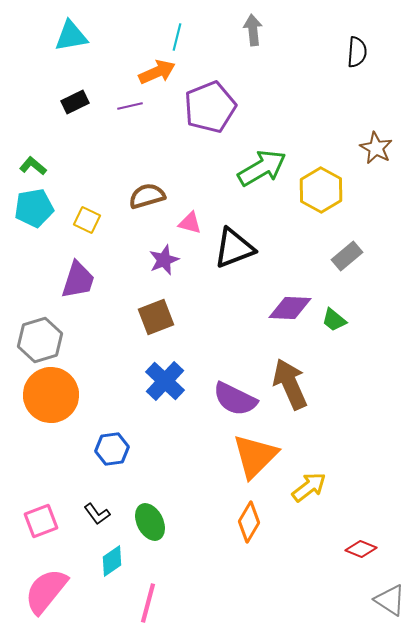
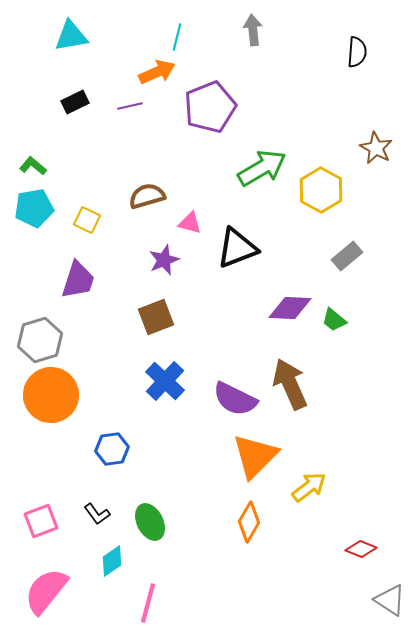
black triangle: moved 3 px right
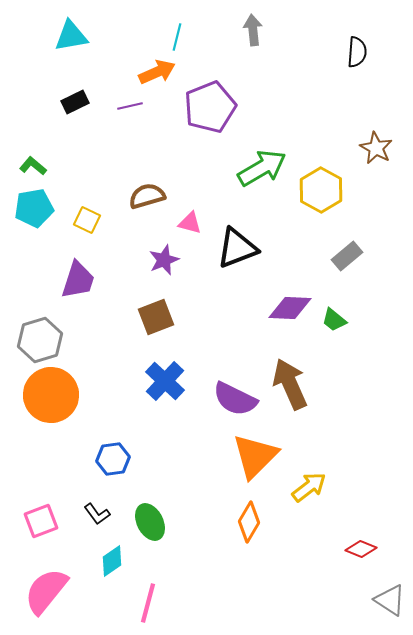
blue hexagon: moved 1 px right, 10 px down
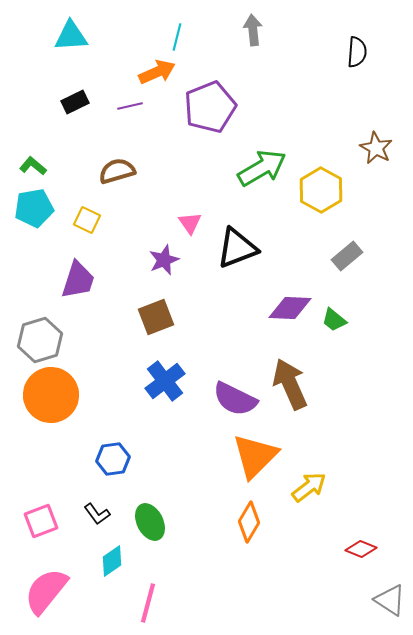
cyan triangle: rotated 6 degrees clockwise
brown semicircle: moved 30 px left, 25 px up
pink triangle: rotated 40 degrees clockwise
blue cross: rotated 9 degrees clockwise
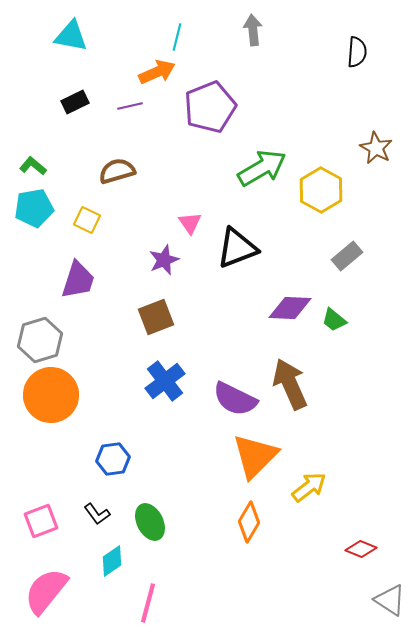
cyan triangle: rotated 15 degrees clockwise
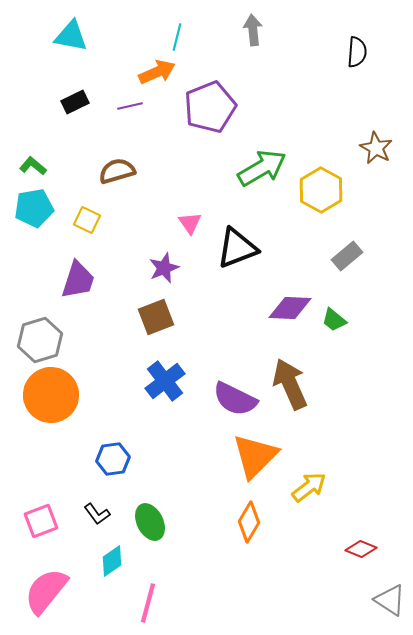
purple star: moved 8 px down
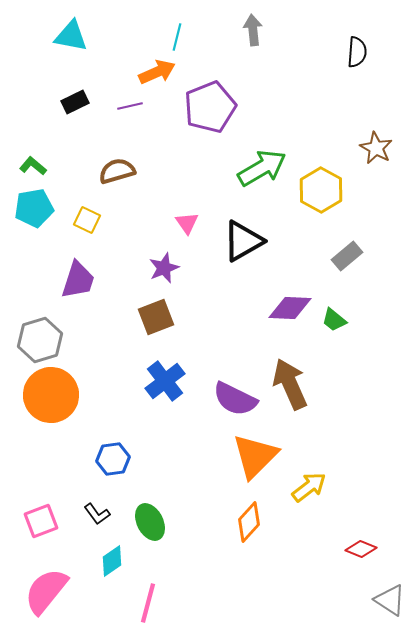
pink triangle: moved 3 px left
black triangle: moved 6 px right, 7 px up; rotated 9 degrees counterclockwise
orange diamond: rotated 12 degrees clockwise
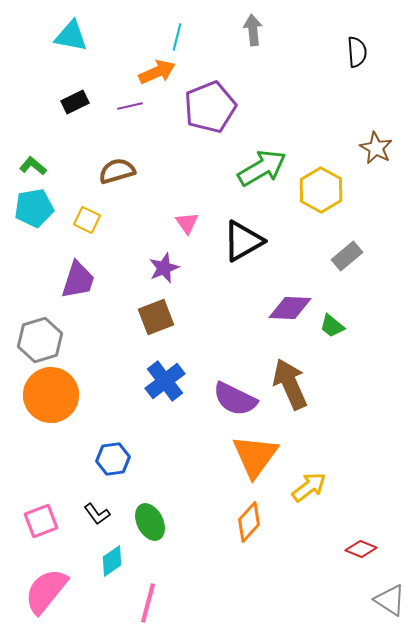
black semicircle: rotated 8 degrees counterclockwise
green trapezoid: moved 2 px left, 6 px down
orange triangle: rotated 9 degrees counterclockwise
